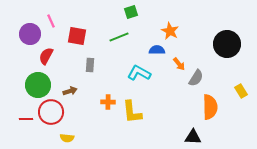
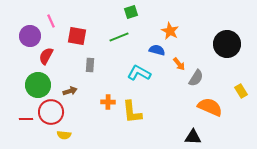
purple circle: moved 2 px down
blue semicircle: rotated 14 degrees clockwise
orange semicircle: rotated 65 degrees counterclockwise
yellow semicircle: moved 3 px left, 3 px up
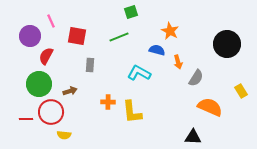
orange arrow: moved 1 px left, 2 px up; rotated 24 degrees clockwise
green circle: moved 1 px right, 1 px up
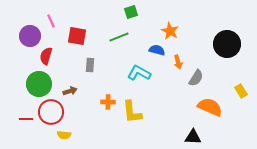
red semicircle: rotated 12 degrees counterclockwise
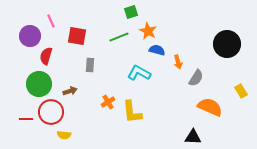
orange star: moved 22 px left
orange cross: rotated 32 degrees counterclockwise
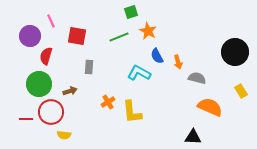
black circle: moved 8 px right, 8 px down
blue semicircle: moved 6 px down; rotated 133 degrees counterclockwise
gray rectangle: moved 1 px left, 2 px down
gray semicircle: moved 1 px right; rotated 108 degrees counterclockwise
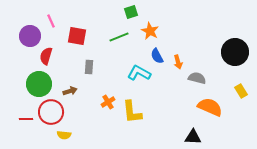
orange star: moved 2 px right
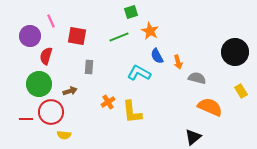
black triangle: rotated 42 degrees counterclockwise
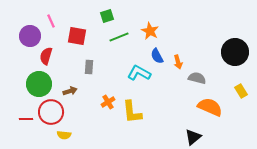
green square: moved 24 px left, 4 px down
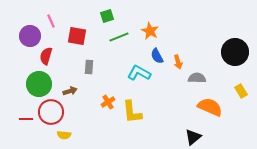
gray semicircle: rotated 12 degrees counterclockwise
